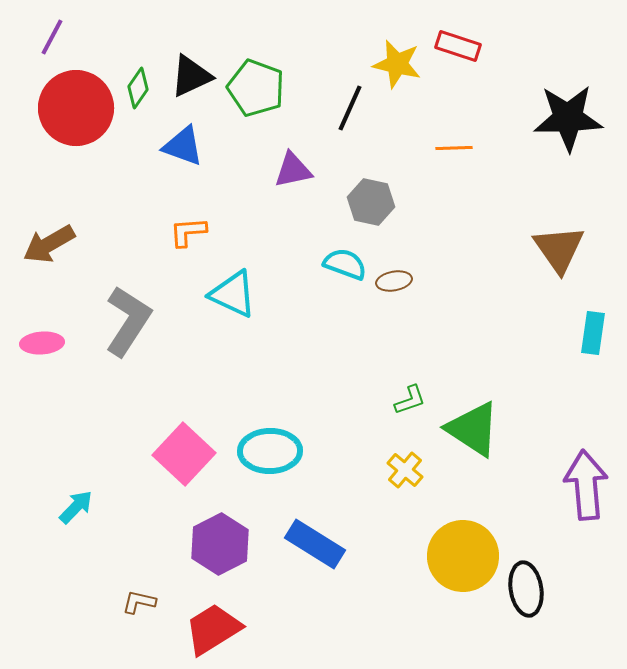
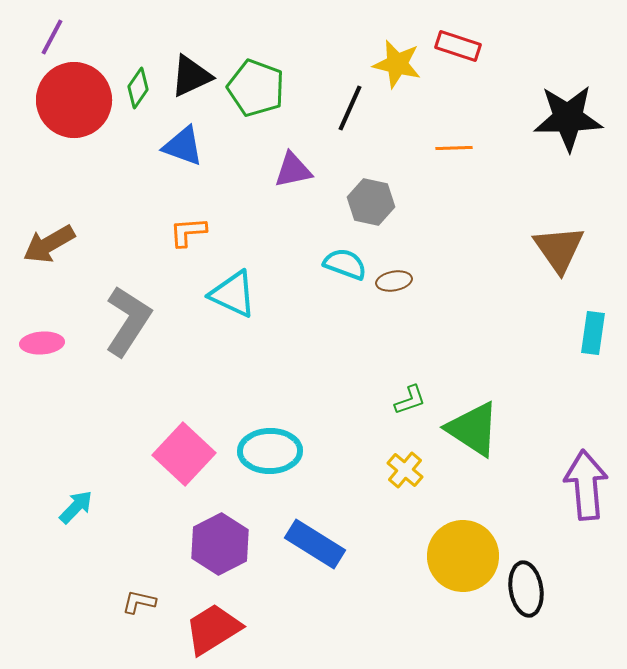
red circle: moved 2 px left, 8 px up
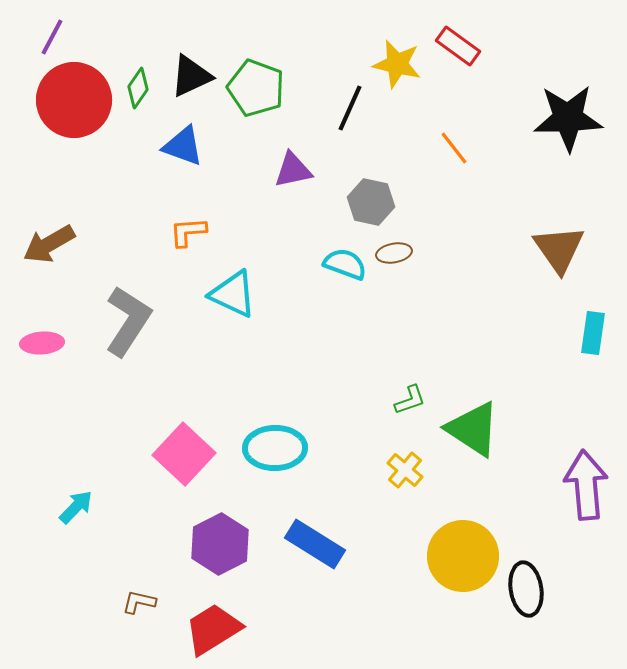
red rectangle: rotated 18 degrees clockwise
orange line: rotated 54 degrees clockwise
brown ellipse: moved 28 px up
cyan ellipse: moved 5 px right, 3 px up
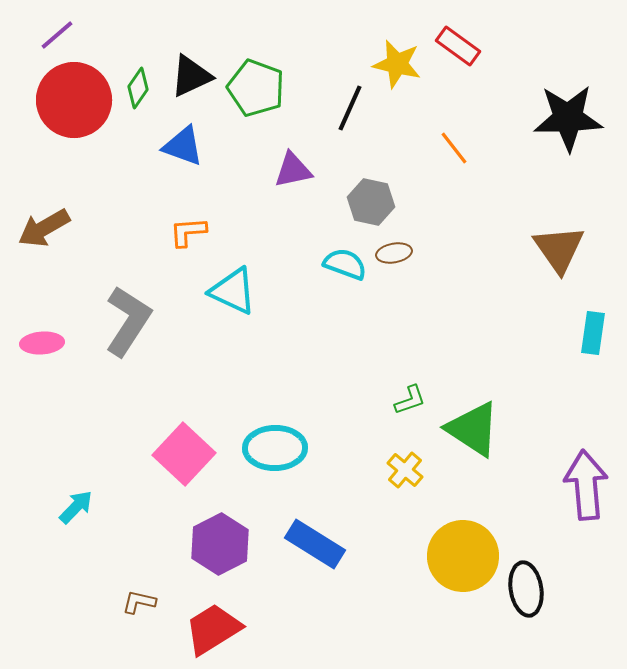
purple line: moved 5 px right, 2 px up; rotated 21 degrees clockwise
brown arrow: moved 5 px left, 16 px up
cyan triangle: moved 3 px up
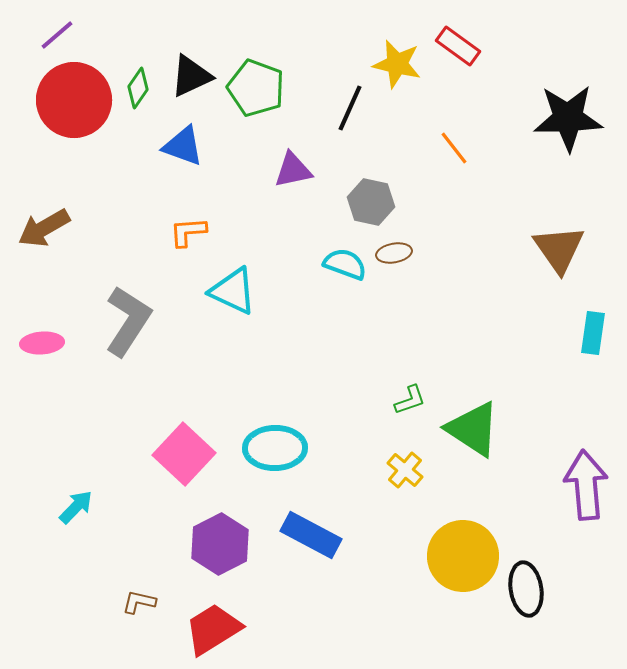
blue rectangle: moved 4 px left, 9 px up; rotated 4 degrees counterclockwise
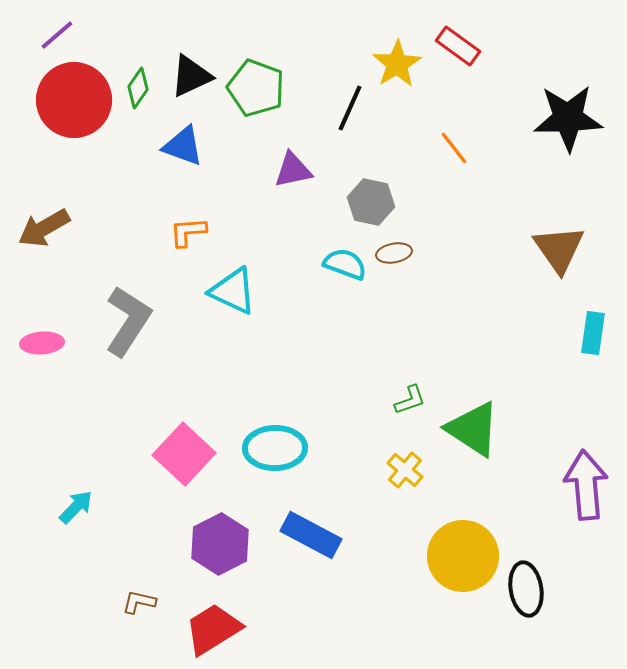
yellow star: rotated 27 degrees clockwise
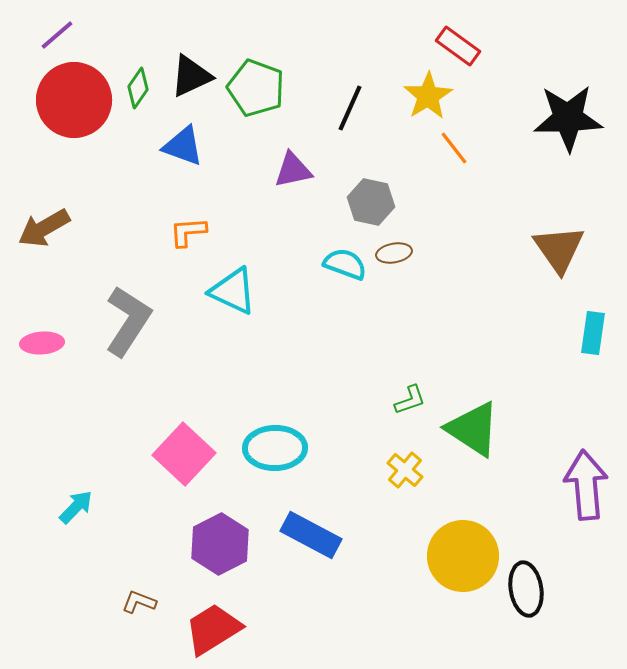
yellow star: moved 31 px right, 32 px down
brown L-shape: rotated 8 degrees clockwise
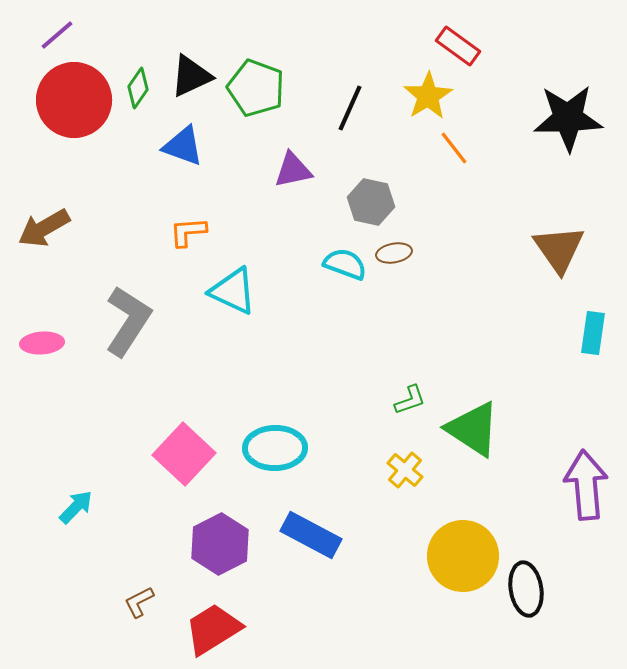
brown L-shape: rotated 48 degrees counterclockwise
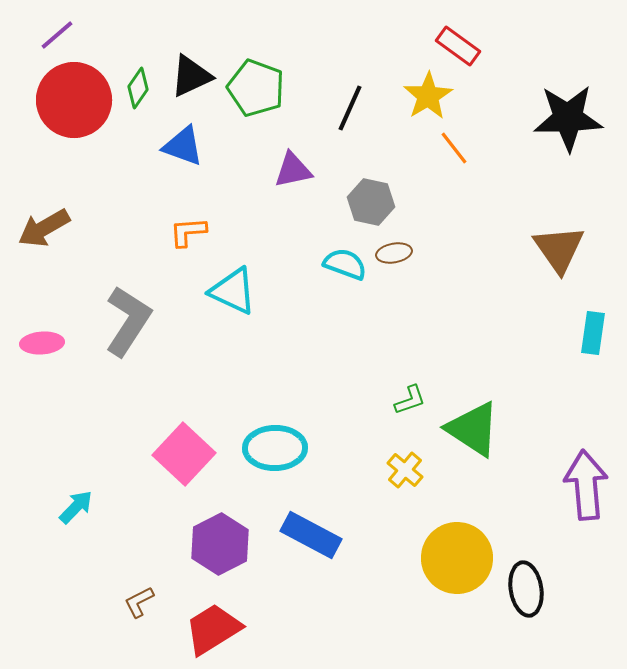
yellow circle: moved 6 px left, 2 px down
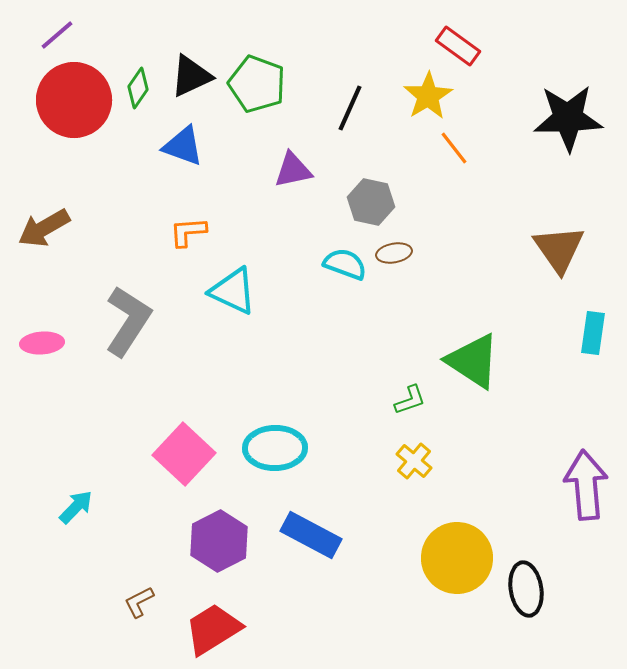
green pentagon: moved 1 px right, 4 px up
green triangle: moved 68 px up
yellow cross: moved 9 px right, 9 px up
purple hexagon: moved 1 px left, 3 px up
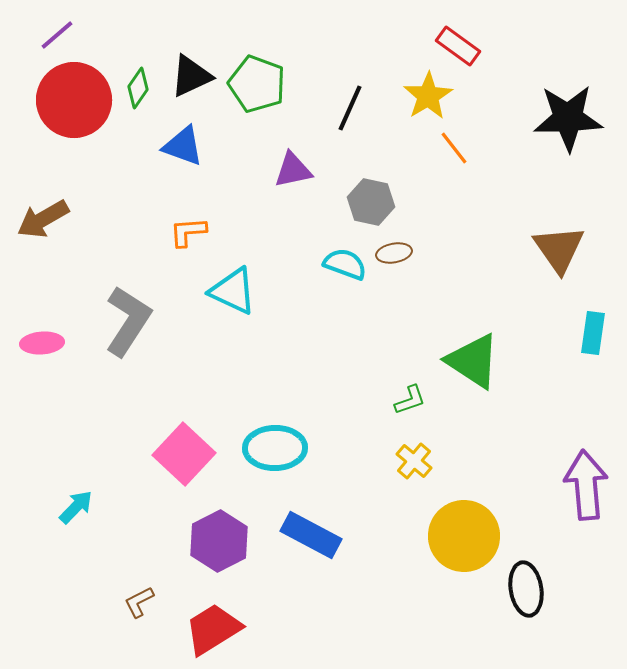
brown arrow: moved 1 px left, 9 px up
yellow circle: moved 7 px right, 22 px up
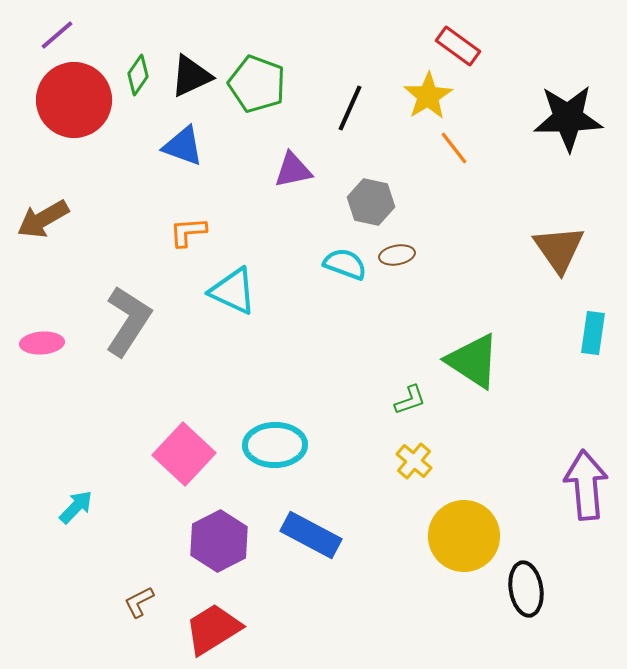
green diamond: moved 13 px up
brown ellipse: moved 3 px right, 2 px down
cyan ellipse: moved 3 px up
